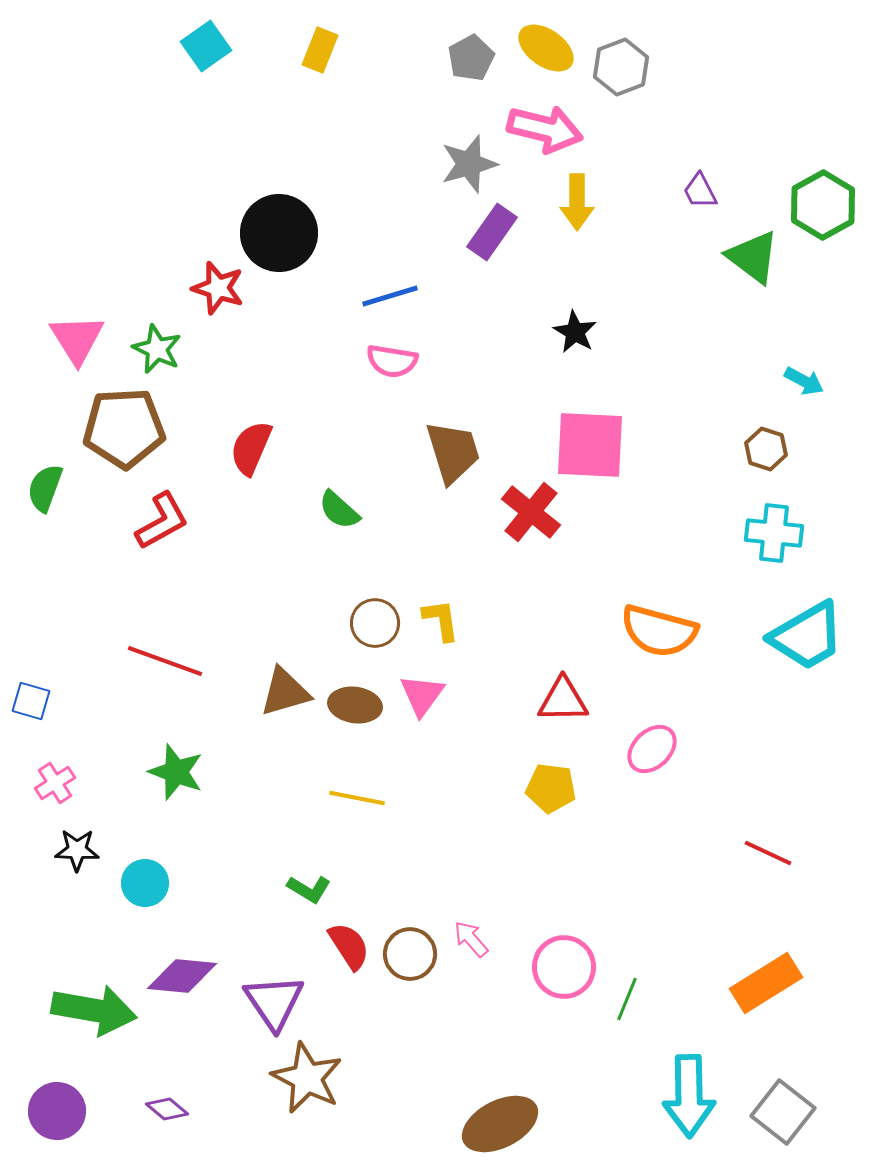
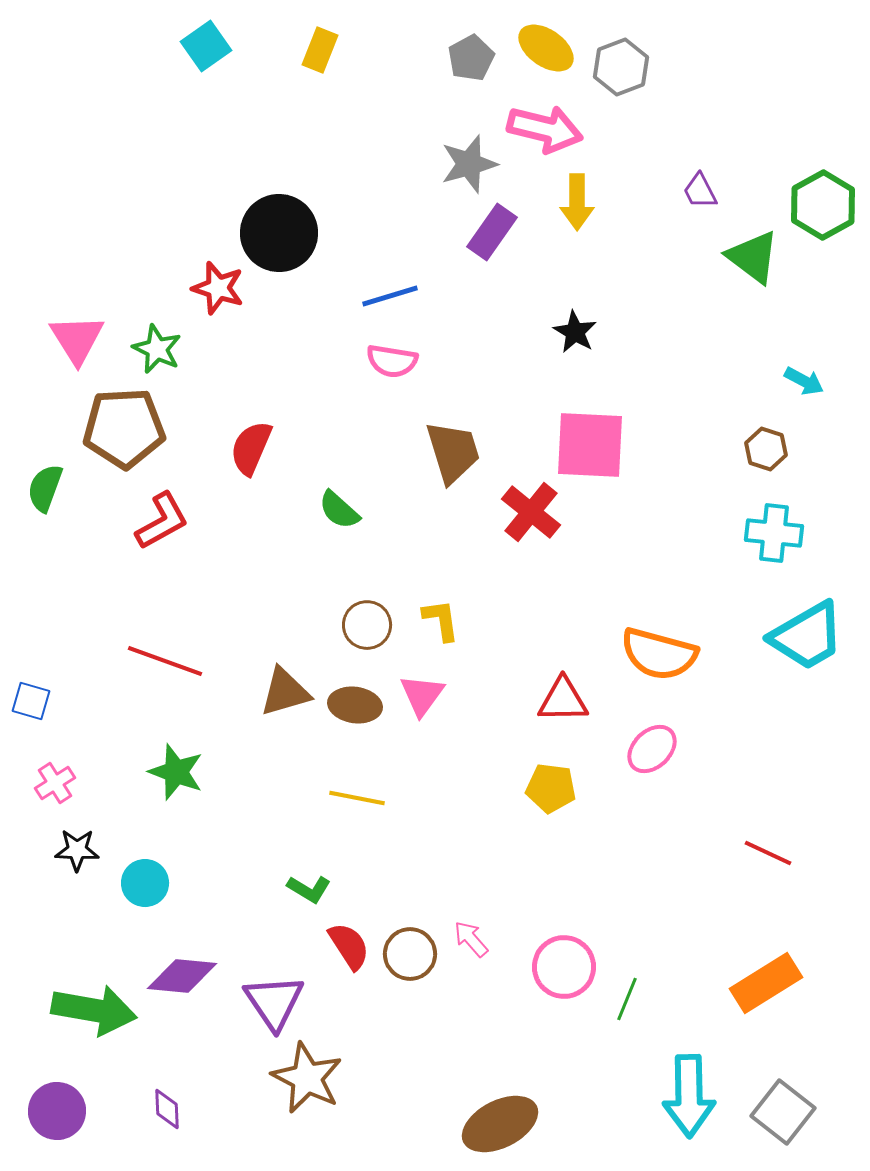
brown circle at (375, 623): moved 8 px left, 2 px down
orange semicircle at (659, 631): moved 23 px down
purple diamond at (167, 1109): rotated 48 degrees clockwise
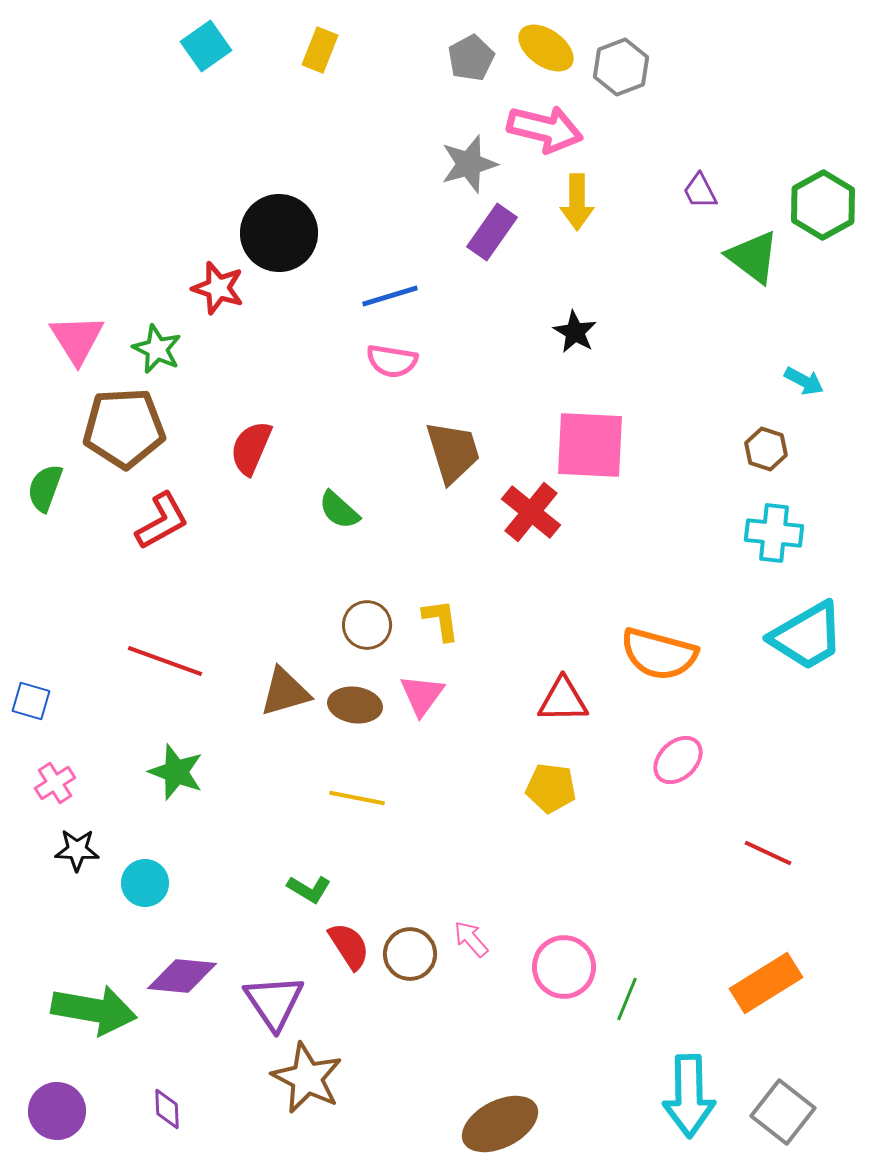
pink ellipse at (652, 749): moved 26 px right, 11 px down
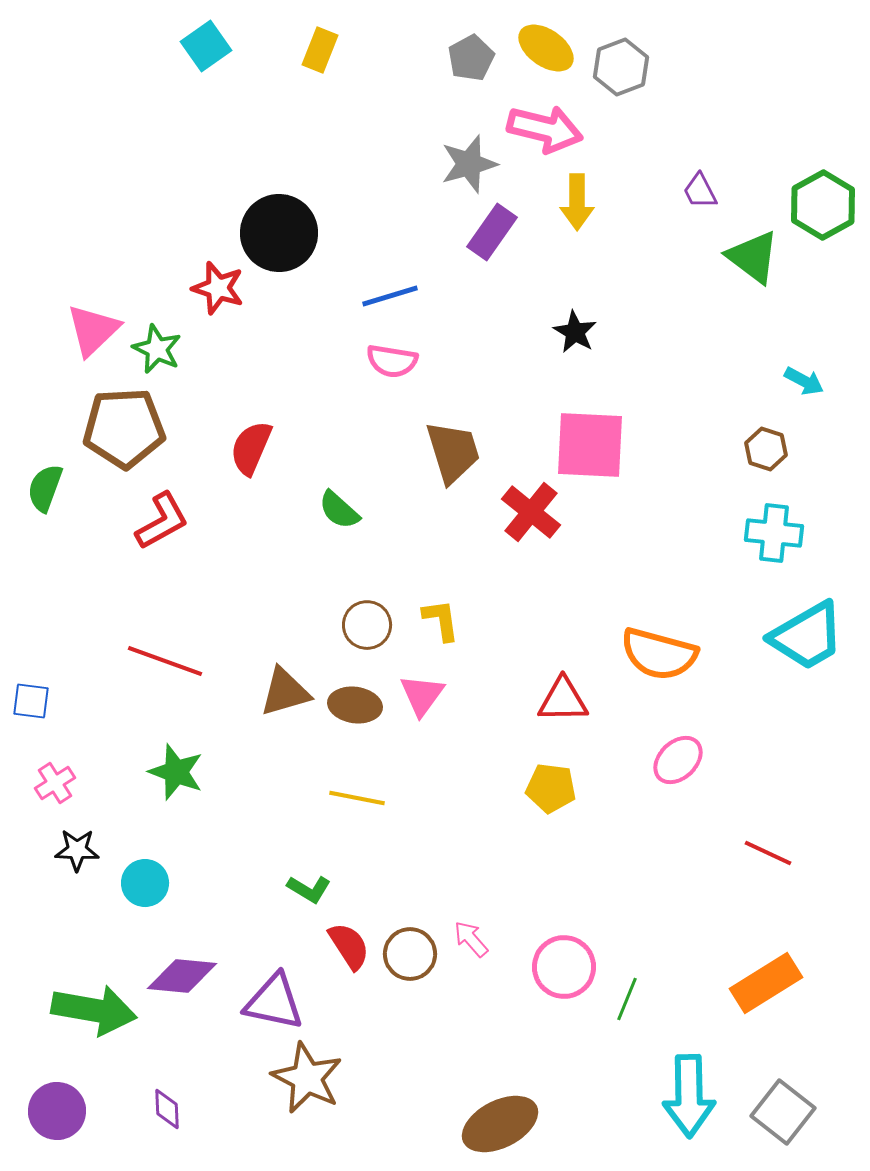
pink triangle at (77, 339): moved 16 px right, 9 px up; rotated 18 degrees clockwise
blue square at (31, 701): rotated 9 degrees counterclockwise
purple triangle at (274, 1002): rotated 44 degrees counterclockwise
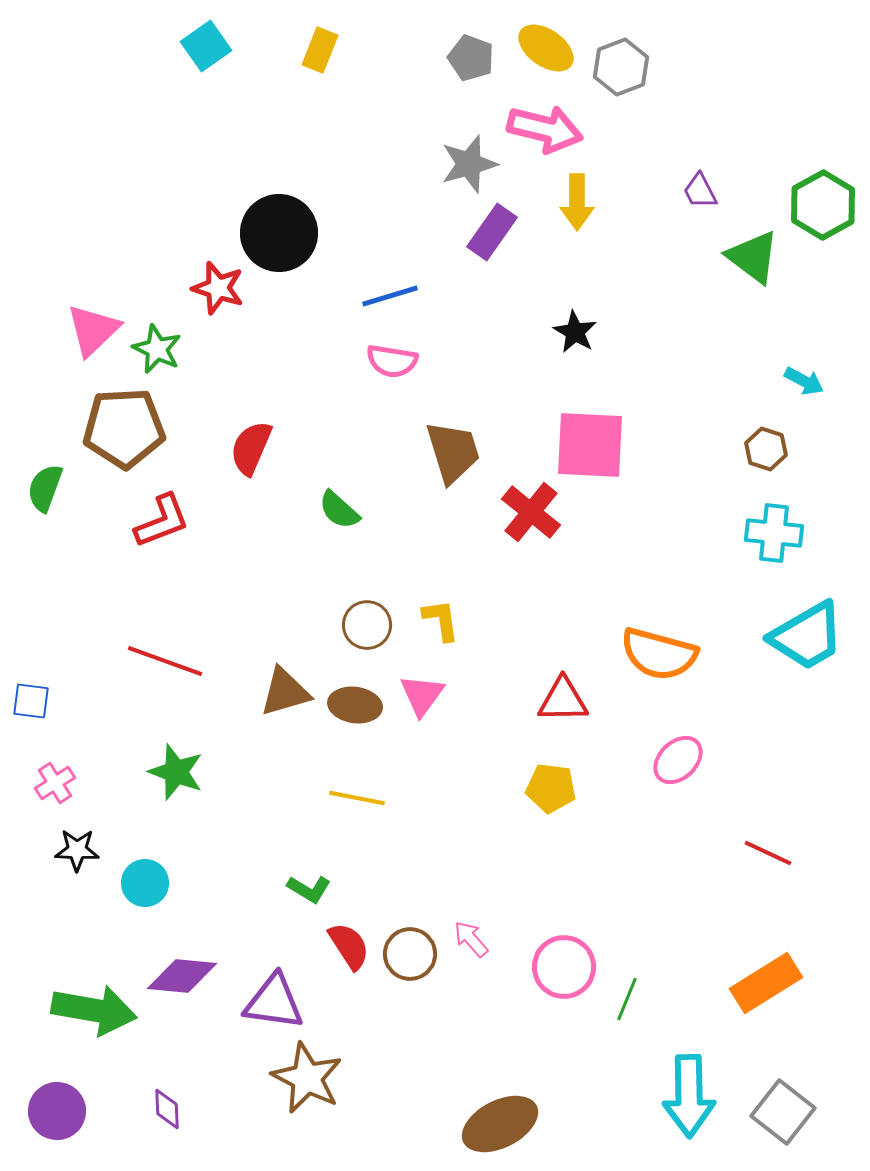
gray pentagon at (471, 58): rotated 24 degrees counterclockwise
red L-shape at (162, 521): rotated 8 degrees clockwise
purple triangle at (274, 1002): rotated 4 degrees counterclockwise
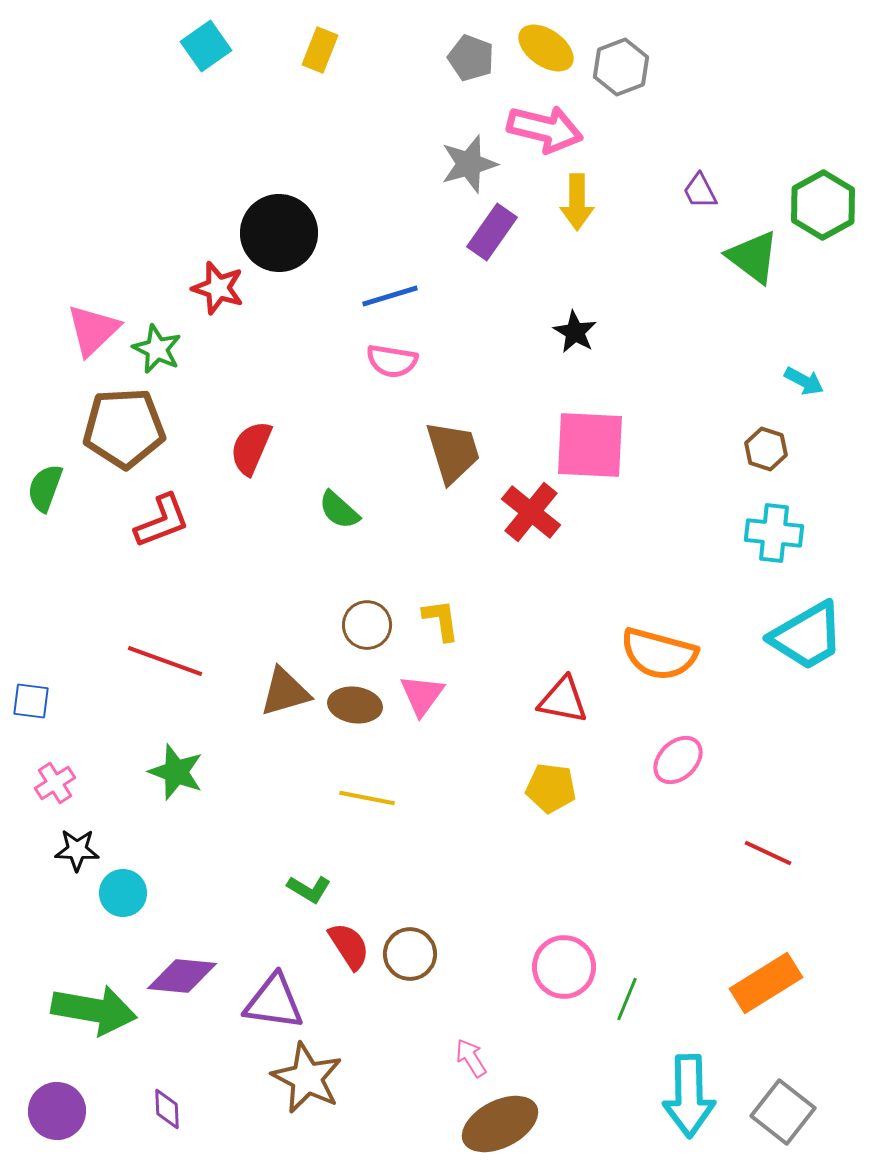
red triangle at (563, 700): rotated 12 degrees clockwise
yellow line at (357, 798): moved 10 px right
cyan circle at (145, 883): moved 22 px left, 10 px down
pink arrow at (471, 939): moved 119 px down; rotated 9 degrees clockwise
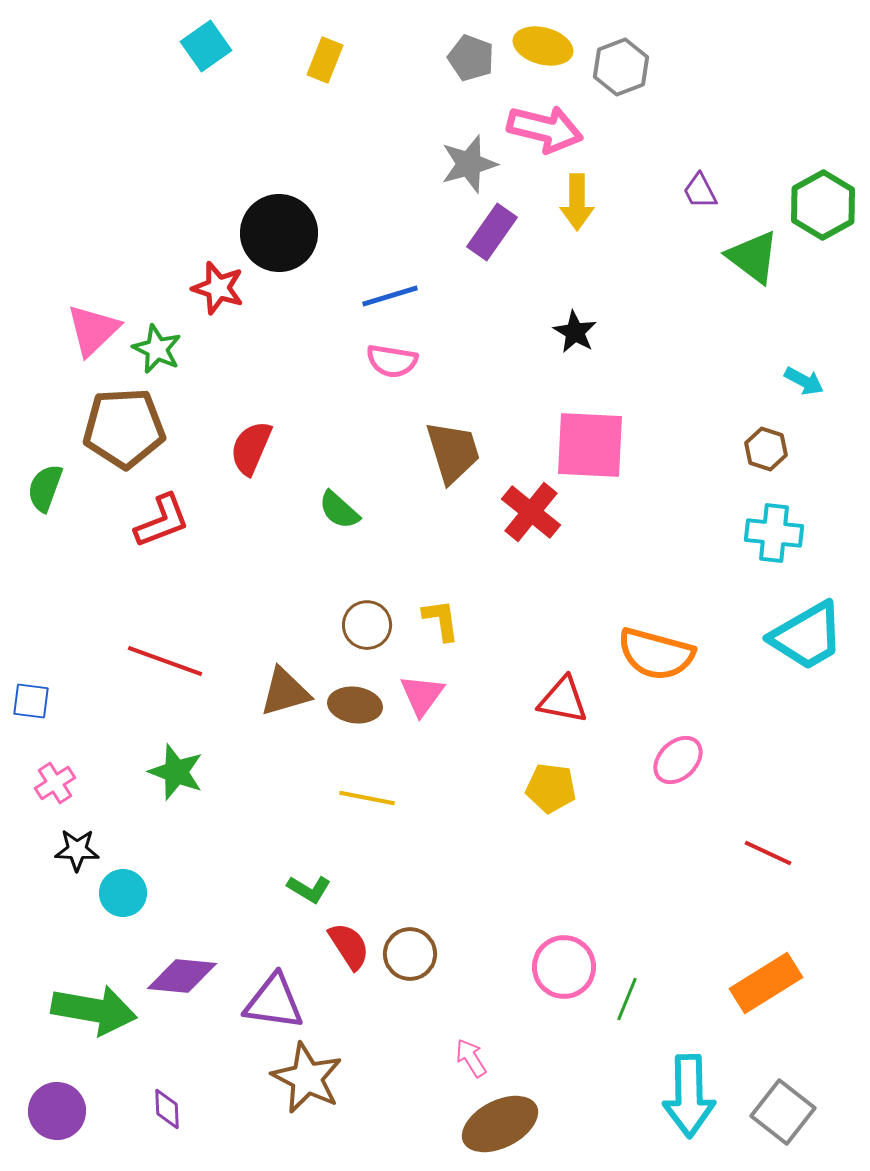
yellow ellipse at (546, 48): moved 3 px left, 2 px up; rotated 20 degrees counterclockwise
yellow rectangle at (320, 50): moved 5 px right, 10 px down
orange semicircle at (659, 654): moved 3 px left
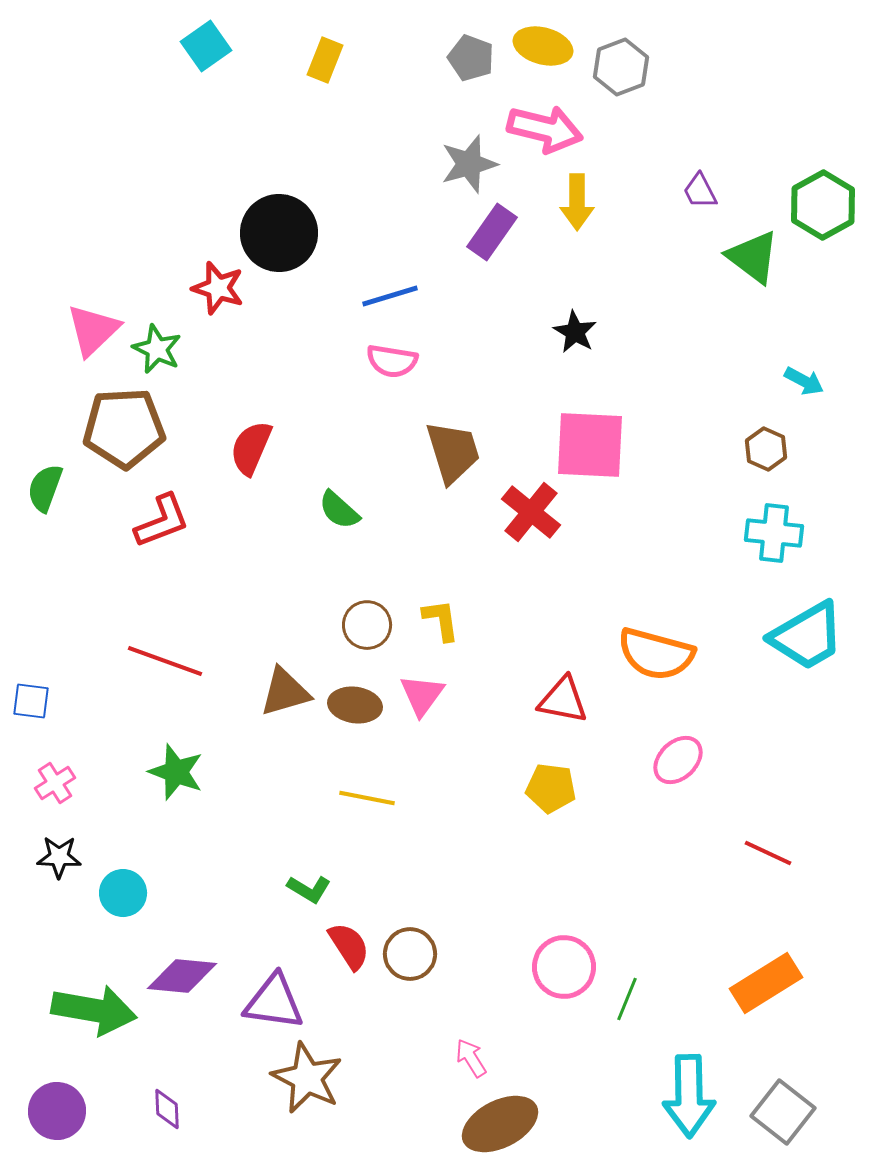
brown hexagon at (766, 449): rotated 6 degrees clockwise
black star at (77, 850): moved 18 px left, 7 px down
